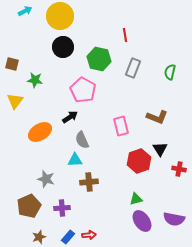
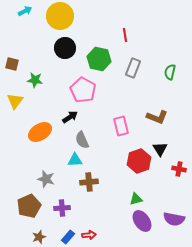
black circle: moved 2 px right, 1 px down
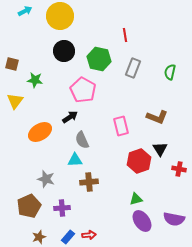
black circle: moved 1 px left, 3 px down
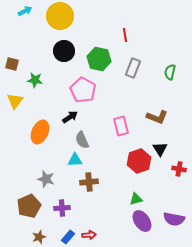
orange ellipse: rotated 35 degrees counterclockwise
